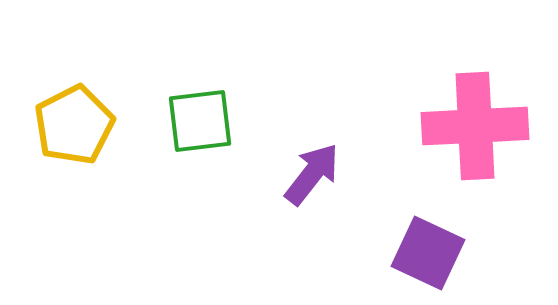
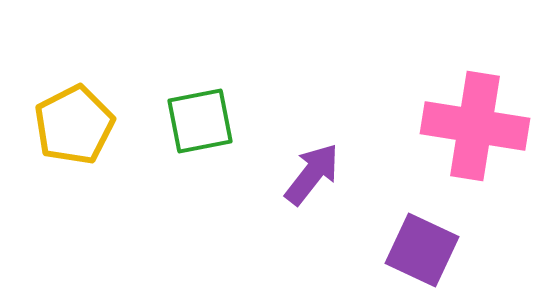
green square: rotated 4 degrees counterclockwise
pink cross: rotated 12 degrees clockwise
purple square: moved 6 px left, 3 px up
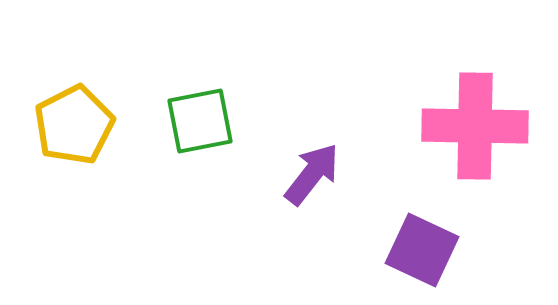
pink cross: rotated 8 degrees counterclockwise
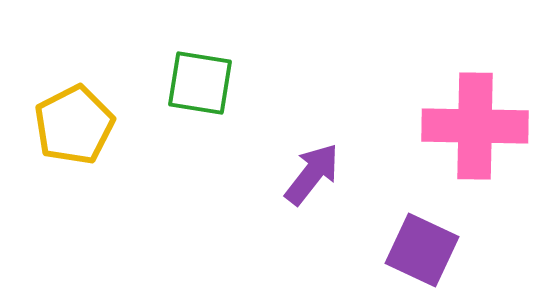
green square: moved 38 px up; rotated 20 degrees clockwise
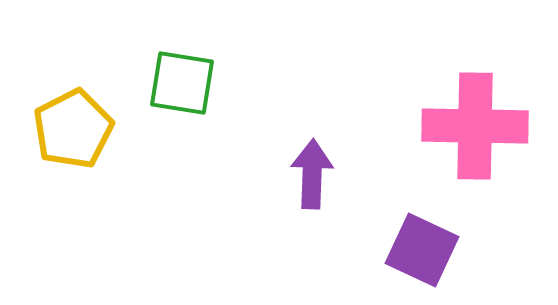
green square: moved 18 px left
yellow pentagon: moved 1 px left, 4 px down
purple arrow: rotated 36 degrees counterclockwise
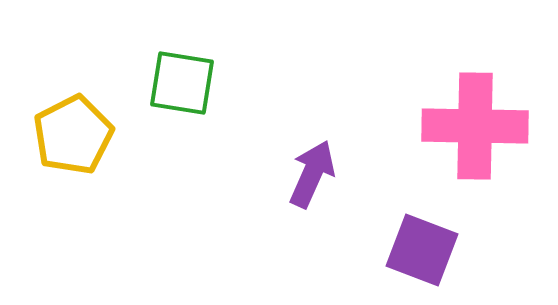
yellow pentagon: moved 6 px down
purple arrow: rotated 22 degrees clockwise
purple square: rotated 4 degrees counterclockwise
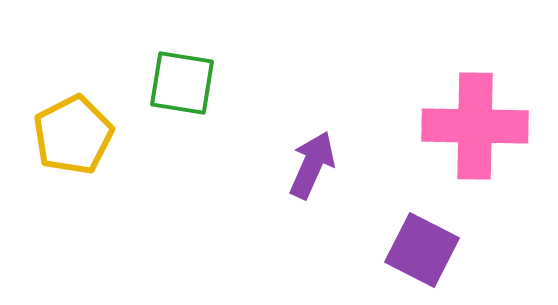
purple arrow: moved 9 px up
purple square: rotated 6 degrees clockwise
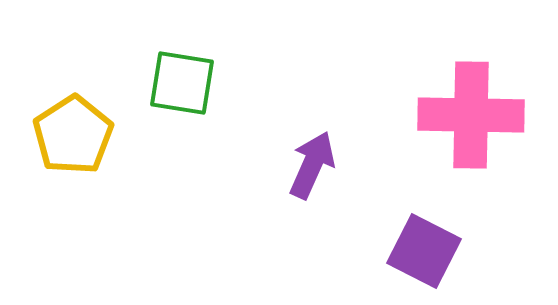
pink cross: moved 4 px left, 11 px up
yellow pentagon: rotated 6 degrees counterclockwise
purple square: moved 2 px right, 1 px down
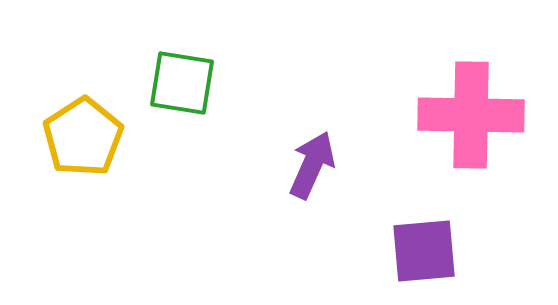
yellow pentagon: moved 10 px right, 2 px down
purple square: rotated 32 degrees counterclockwise
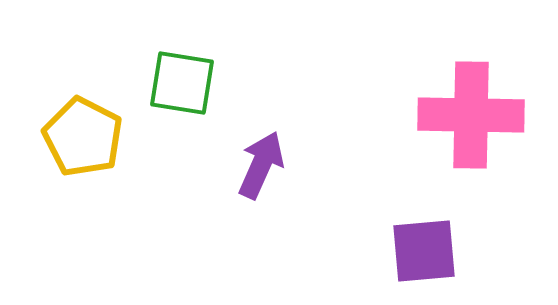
yellow pentagon: rotated 12 degrees counterclockwise
purple arrow: moved 51 px left
